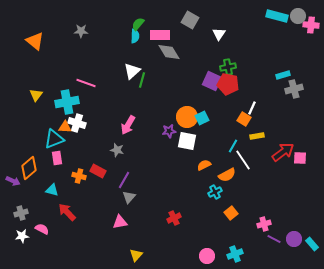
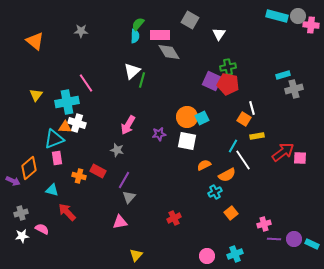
pink line at (86, 83): rotated 36 degrees clockwise
white line at (252, 108): rotated 40 degrees counterclockwise
purple star at (169, 131): moved 10 px left, 3 px down
purple line at (274, 239): rotated 24 degrees counterclockwise
cyan rectangle at (312, 244): rotated 24 degrees counterclockwise
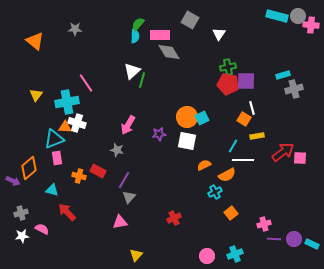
gray star at (81, 31): moved 6 px left, 2 px up
purple square at (212, 81): moved 34 px right; rotated 24 degrees counterclockwise
white line at (243, 160): rotated 55 degrees counterclockwise
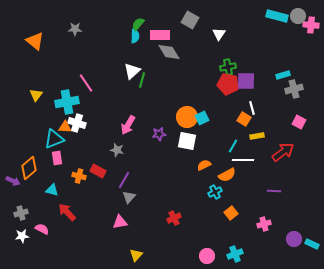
pink square at (300, 158): moved 1 px left, 36 px up; rotated 24 degrees clockwise
purple line at (274, 239): moved 48 px up
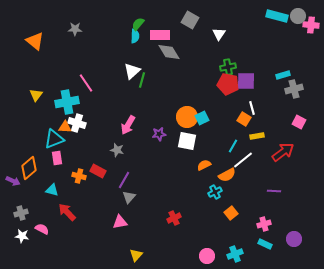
white line at (243, 160): rotated 40 degrees counterclockwise
white star at (22, 236): rotated 16 degrees clockwise
cyan rectangle at (312, 244): moved 47 px left
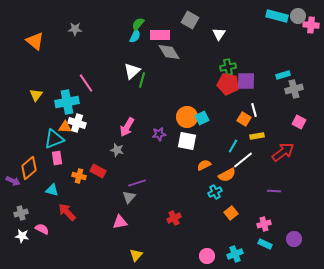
cyan semicircle at (135, 36): rotated 24 degrees clockwise
white line at (252, 108): moved 2 px right, 2 px down
pink arrow at (128, 125): moved 1 px left, 2 px down
purple line at (124, 180): moved 13 px right, 3 px down; rotated 42 degrees clockwise
